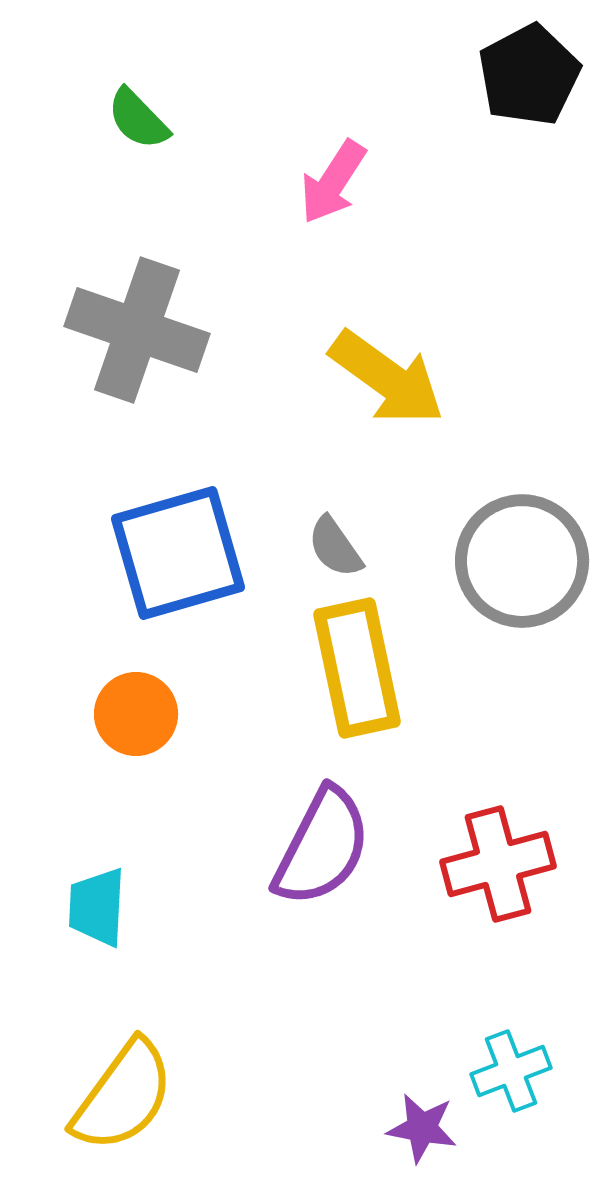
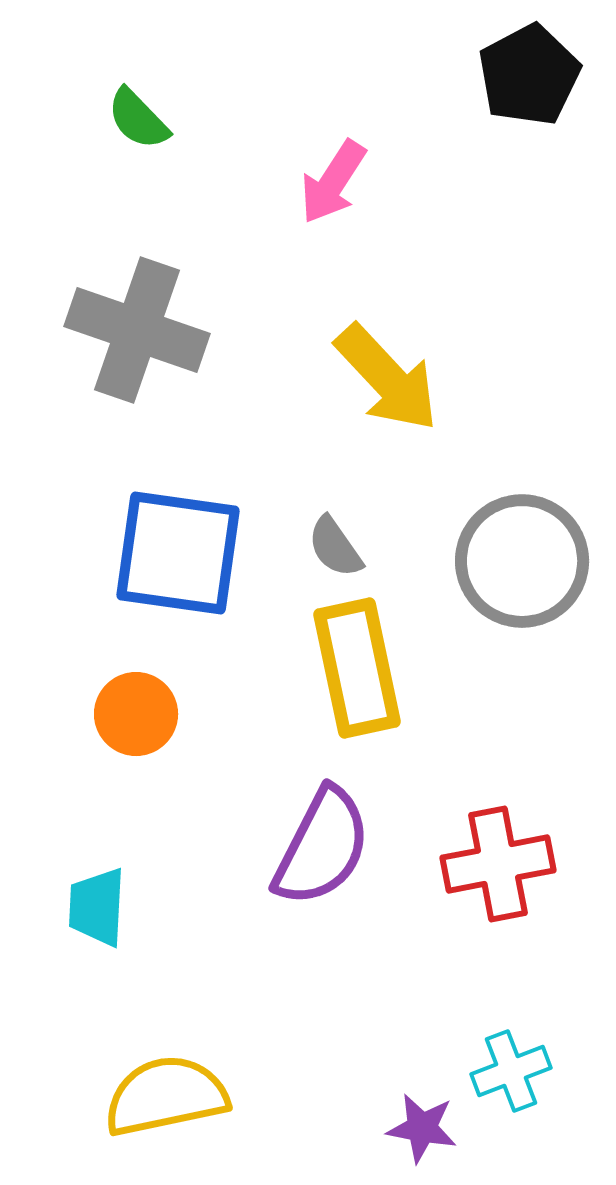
yellow arrow: rotated 11 degrees clockwise
blue square: rotated 24 degrees clockwise
red cross: rotated 4 degrees clockwise
yellow semicircle: moved 43 px right; rotated 138 degrees counterclockwise
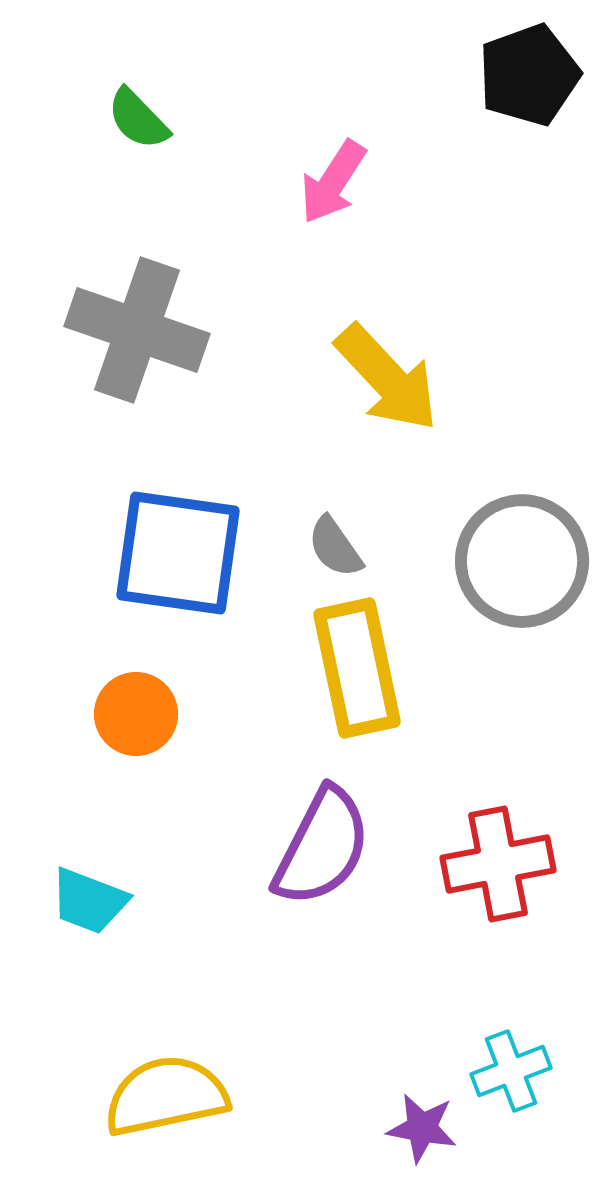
black pentagon: rotated 8 degrees clockwise
cyan trapezoid: moved 8 px left, 6 px up; rotated 72 degrees counterclockwise
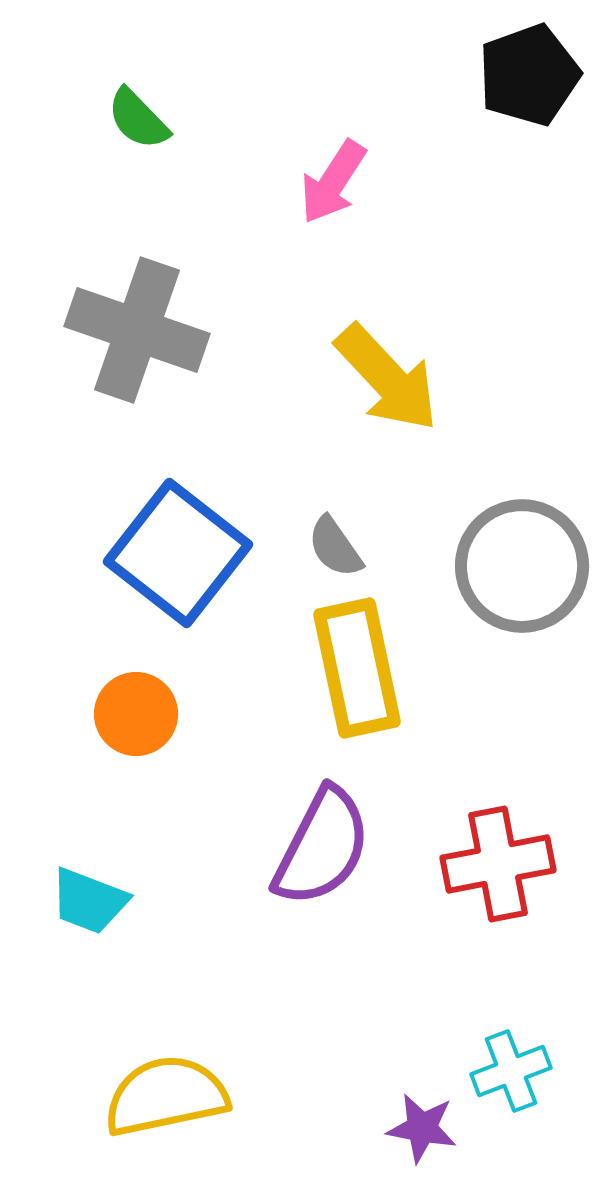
blue square: rotated 30 degrees clockwise
gray circle: moved 5 px down
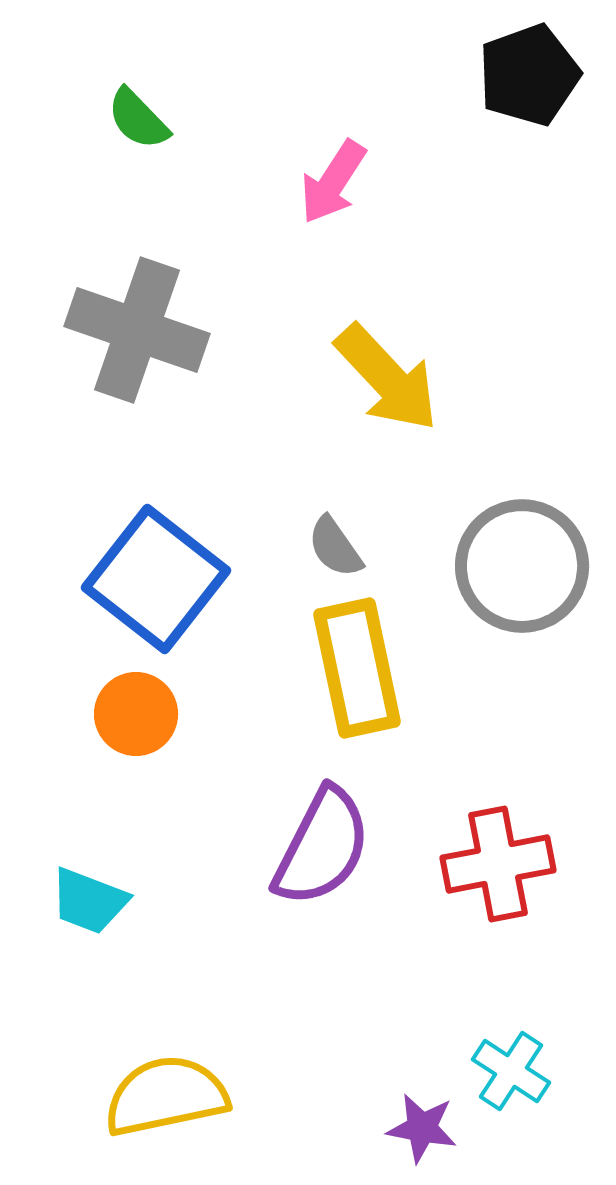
blue square: moved 22 px left, 26 px down
cyan cross: rotated 36 degrees counterclockwise
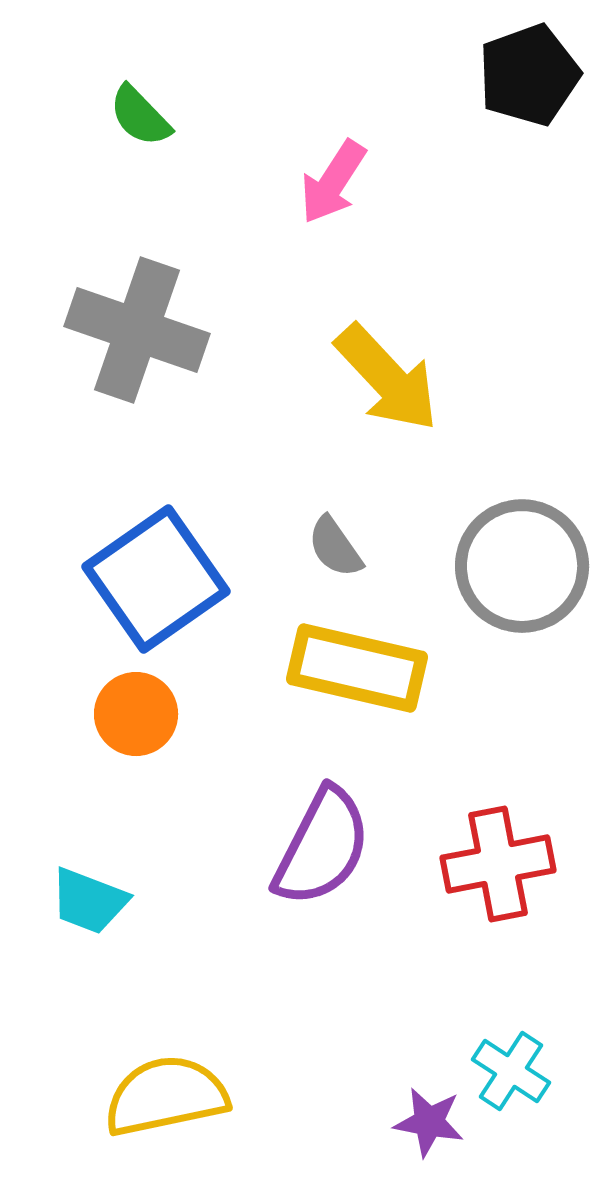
green semicircle: moved 2 px right, 3 px up
blue square: rotated 17 degrees clockwise
yellow rectangle: rotated 65 degrees counterclockwise
purple star: moved 7 px right, 6 px up
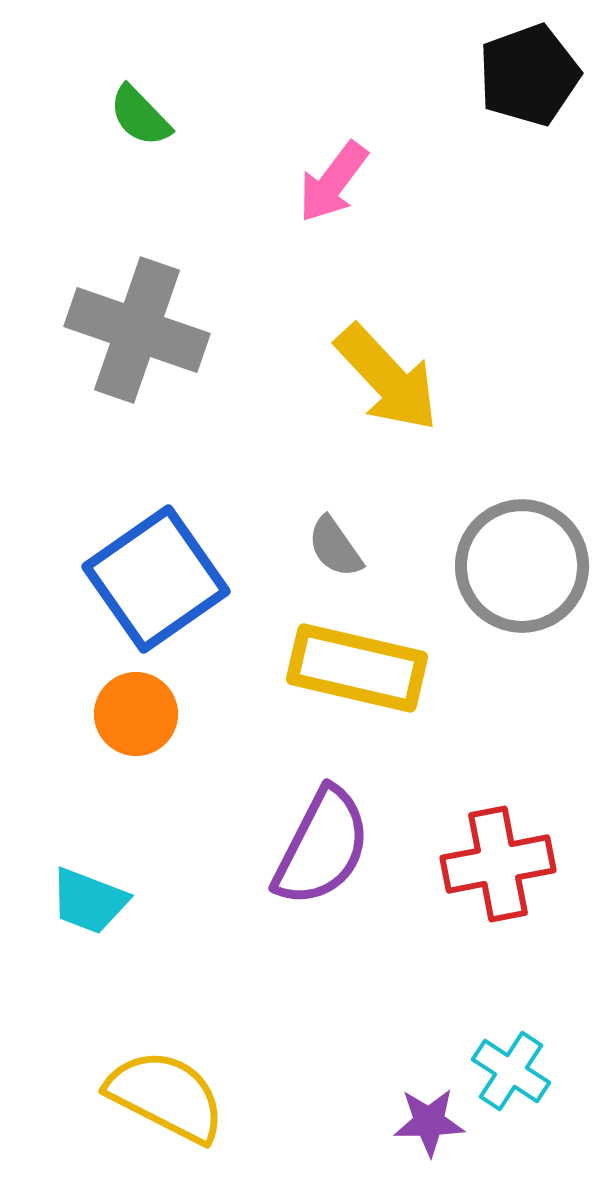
pink arrow: rotated 4 degrees clockwise
yellow semicircle: rotated 39 degrees clockwise
purple star: rotated 12 degrees counterclockwise
